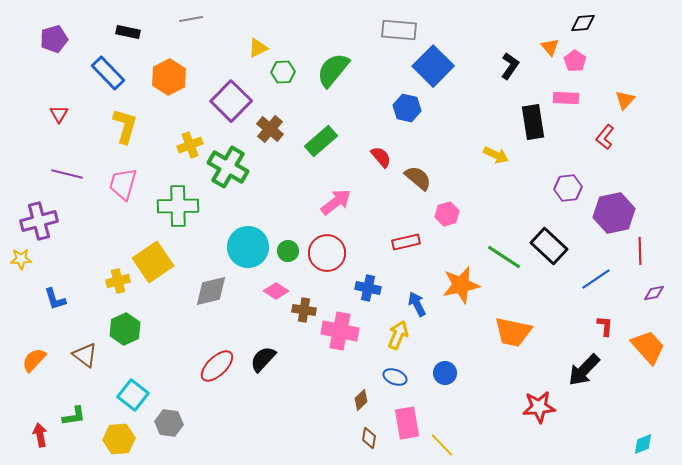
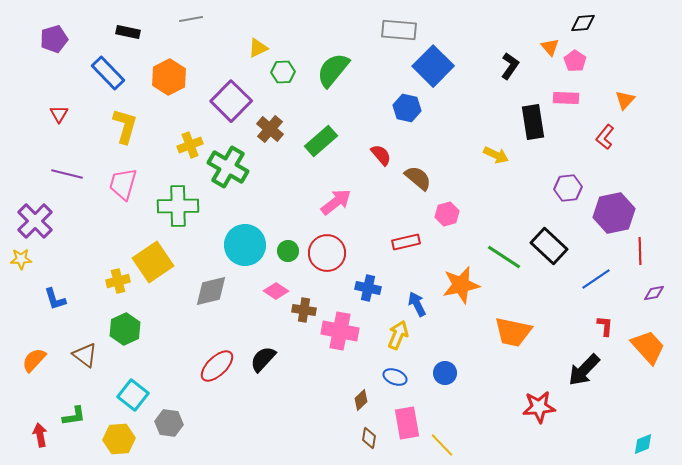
red semicircle at (381, 157): moved 2 px up
purple cross at (39, 221): moved 4 px left; rotated 30 degrees counterclockwise
cyan circle at (248, 247): moved 3 px left, 2 px up
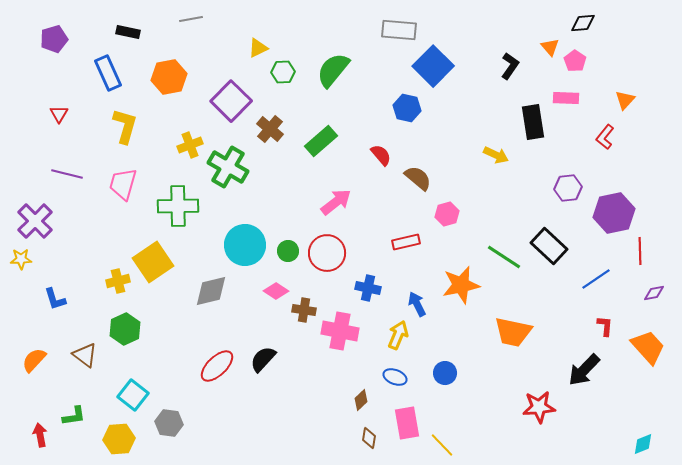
blue rectangle at (108, 73): rotated 20 degrees clockwise
orange hexagon at (169, 77): rotated 16 degrees clockwise
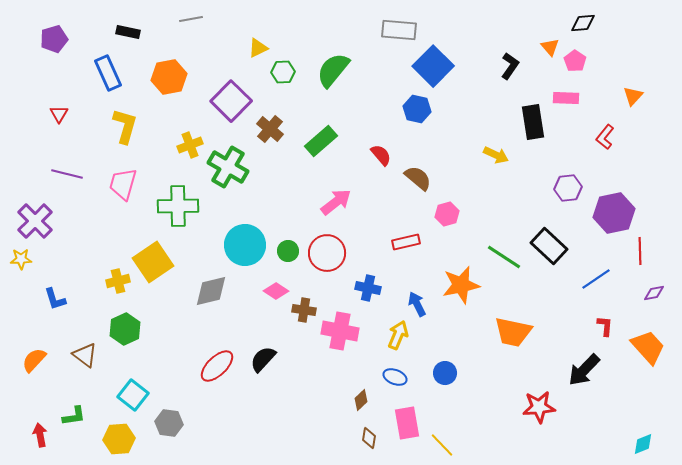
orange triangle at (625, 100): moved 8 px right, 4 px up
blue hexagon at (407, 108): moved 10 px right, 1 px down
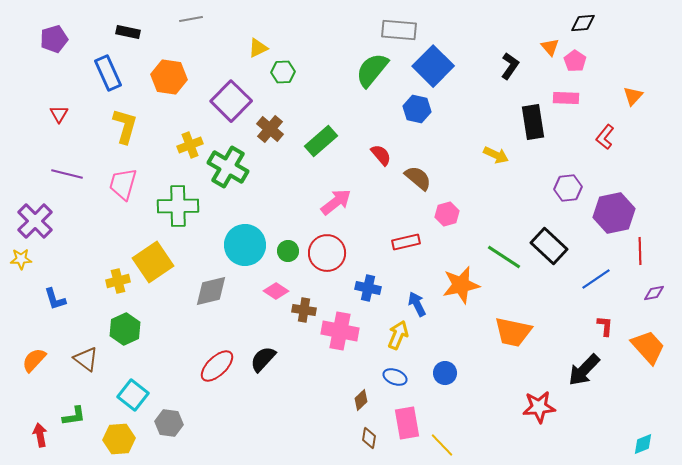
green semicircle at (333, 70): moved 39 px right
orange hexagon at (169, 77): rotated 20 degrees clockwise
brown triangle at (85, 355): moved 1 px right, 4 px down
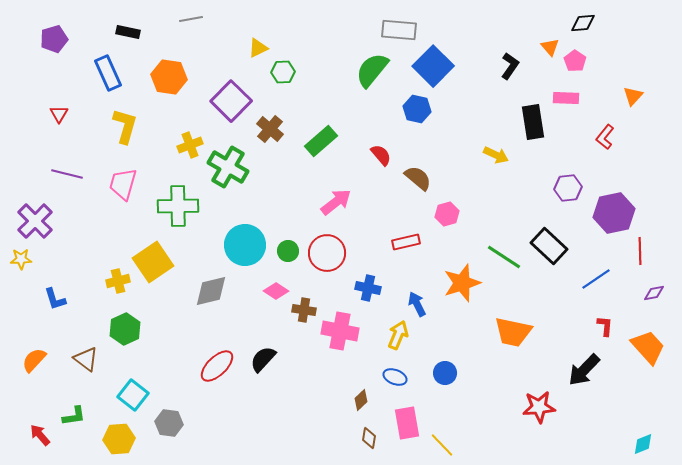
orange star at (461, 285): moved 1 px right, 2 px up; rotated 6 degrees counterclockwise
red arrow at (40, 435): rotated 30 degrees counterclockwise
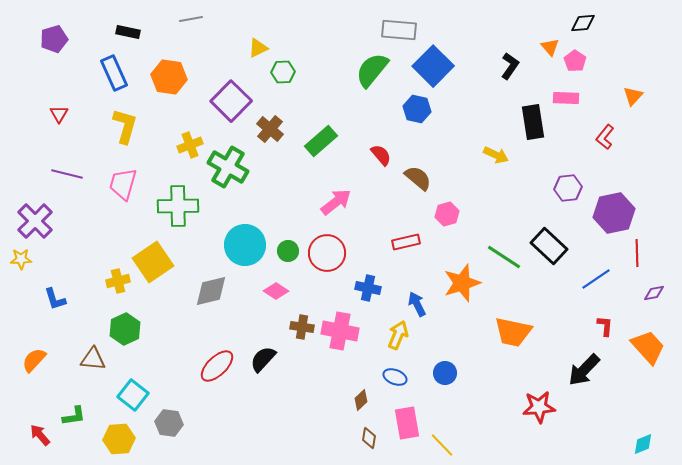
blue rectangle at (108, 73): moved 6 px right
red line at (640, 251): moved 3 px left, 2 px down
brown cross at (304, 310): moved 2 px left, 17 px down
brown triangle at (86, 359): moved 7 px right; rotated 32 degrees counterclockwise
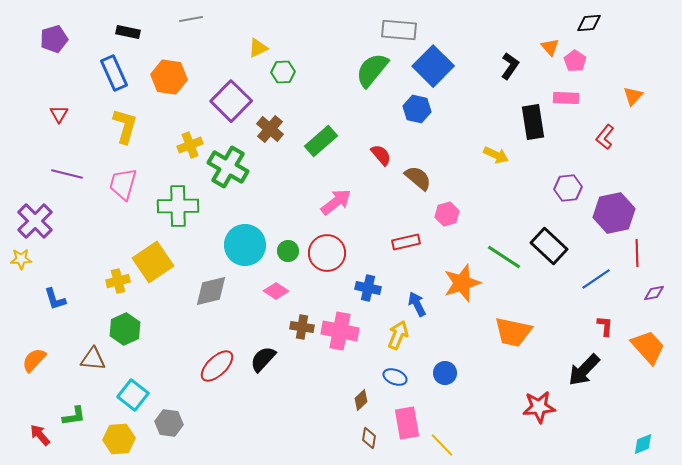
black diamond at (583, 23): moved 6 px right
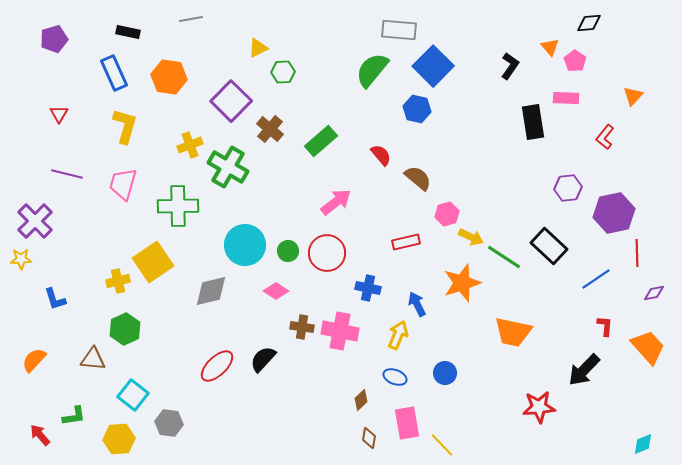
yellow arrow at (496, 155): moved 25 px left, 82 px down
